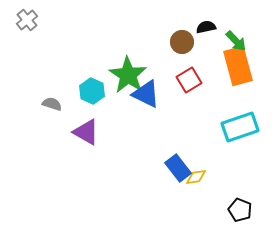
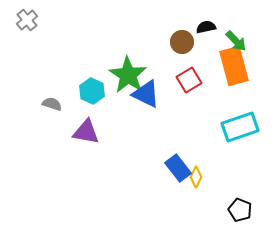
orange rectangle: moved 4 px left
purple triangle: rotated 20 degrees counterclockwise
yellow diamond: rotated 55 degrees counterclockwise
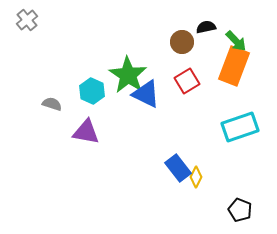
orange rectangle: rotated 36 degrees clockwise
red square: moved 2 px left, 1 px down
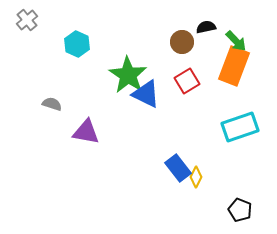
cyan hexagon: moved 15 px left, 47 px up
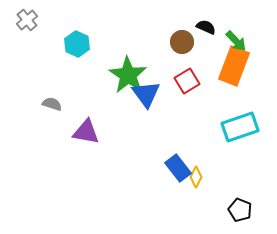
black semicircle: rotated 36 degrees clockwise
blue triangle: rotated 28 degrees clockwise
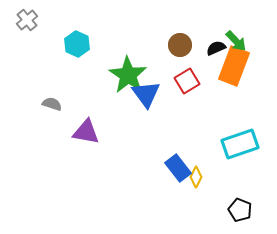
black semicircle: moved 10 px right, 21 px down; rotated 48 degrees counterclockwise
brown circle: moved 2 px left, 3 px down
cyan rectangle: moved 17 px down
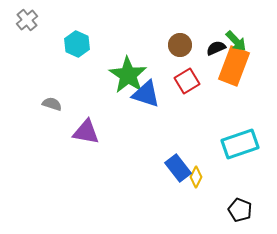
blue triangle: rotated 36 degrees counterclockwise
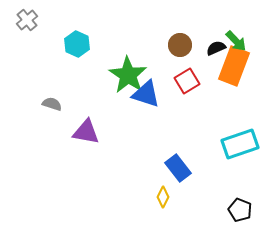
yellow diamond: moved 33 px left, 20 px down
